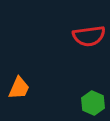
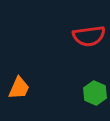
green hexagon: moved 2 px right, 10 px up
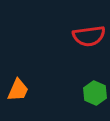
orange trapezoid: moved 1 px left, 2 px down
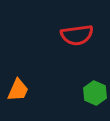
red semicircle: moved 12 px left, 1 px up
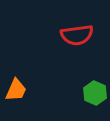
orange trapezoid: moved 2 px left
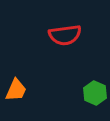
red semicircle: moved 12 px left
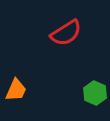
red semicircle: moved 1 px right, 2 px up; rotated 24 degrees counterclockwise
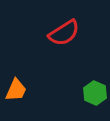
red semicircle: moved 2 px left
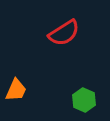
green hexagon: moved 11 px left, 7 px down
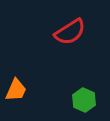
red semicircle: moved 6 px right, 1 px up
